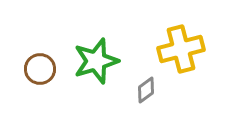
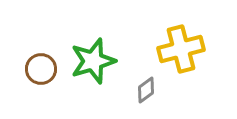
green star: moved 3 px left
brown circle: moved 1 px right
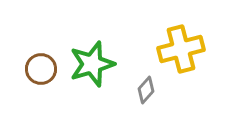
green star: moved 1 px left, 3 px down
gray diamond: rotated 12 degrees counterclockwise
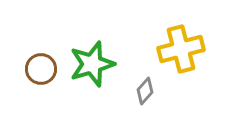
gray diamond: moved 1 px left, 1 px down
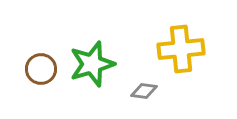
yellow cross: rotated 9 degrees clockwise
gray diamond: moved 1 px left; rotated 56 degrees clockwise
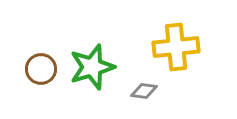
yellow cross: moved 5 px left, 2 px up
green star: moved 3 px down
